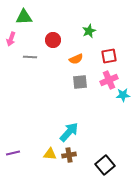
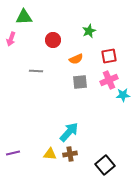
gray line: moved 6 px right, 14 px down
brown cross: moved 1 px right, 1 px up
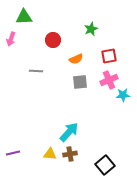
green star: moved 2 px right, 2 px up
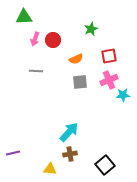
pink arrow: moved 24 px right
yellow triangle: moved 15 px down
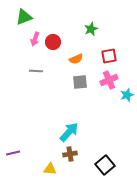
green triangle: rotated 18 degrees counterclockwise
red circle: moved 2 px down
cyan star: moved 4 px right; rotated 16 degrees counterclockwise
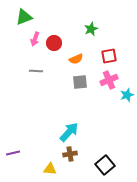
red circle: moved 1 px right, 1 px down
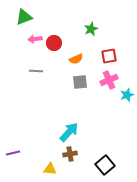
pink arrow: rotated 64 degrees clockwise
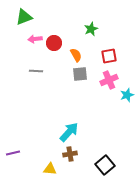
orange semicircle: moved 4 px up; rotated 96 degrees counterclockwise
gray square: moved 8 px up
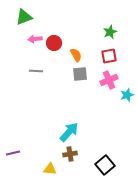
green star: moved 19 px right, 3 px down
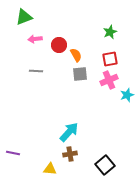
red circle: moved 5 px right, 2 px down
red square: moved 1 px right, 3 px down
purple line: rotated 24 degrees clockwise
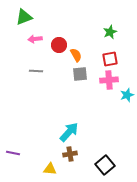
pink cross: rotated 18 degrees clockwise
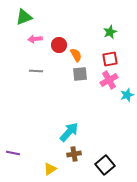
pink cross: rotated 24 degrees counterclockwise
brown cross: moved 4 px right
yellow triangle: rotated 40 degrees counterclockwise
